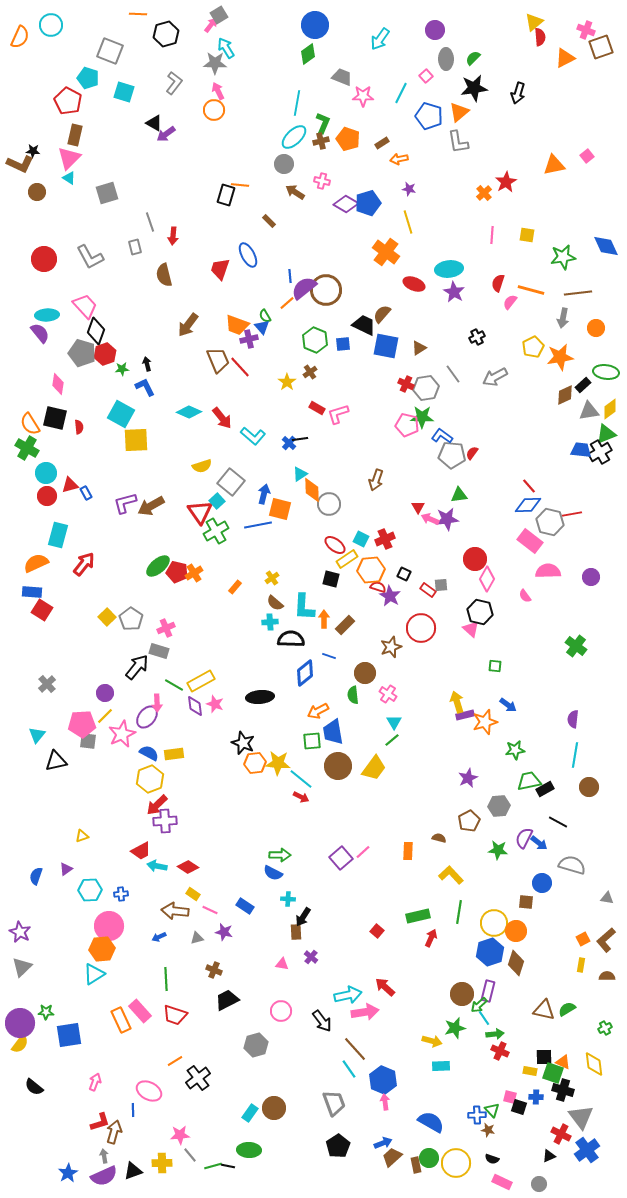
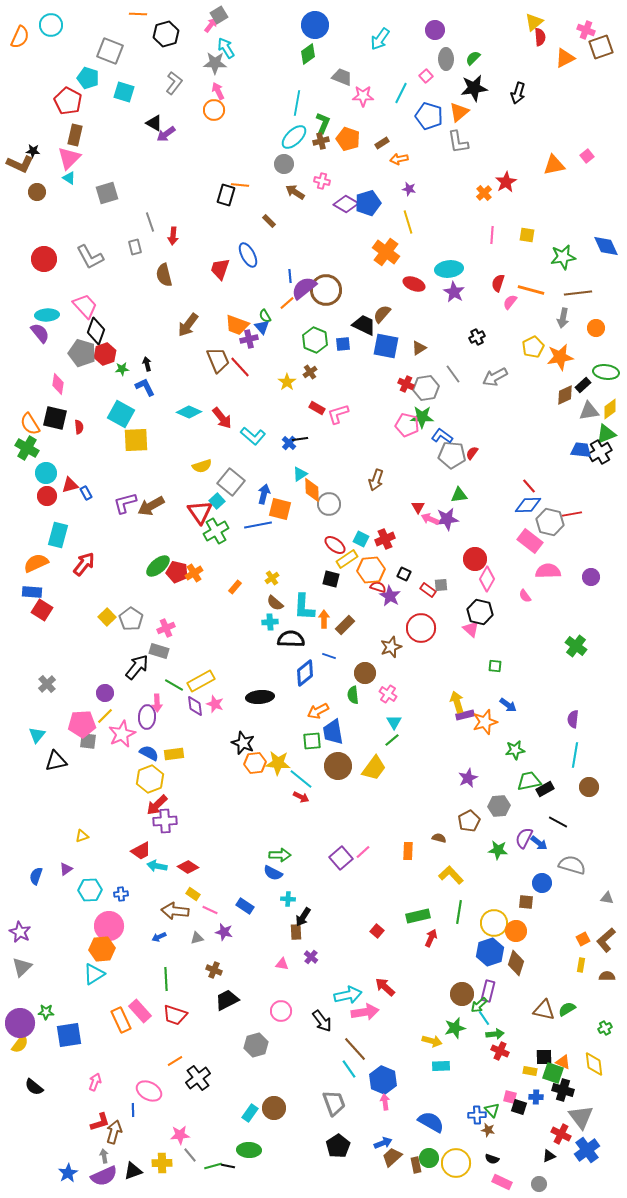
purple ellipse at (147, 717): rotated 35 degrees counterclockwise
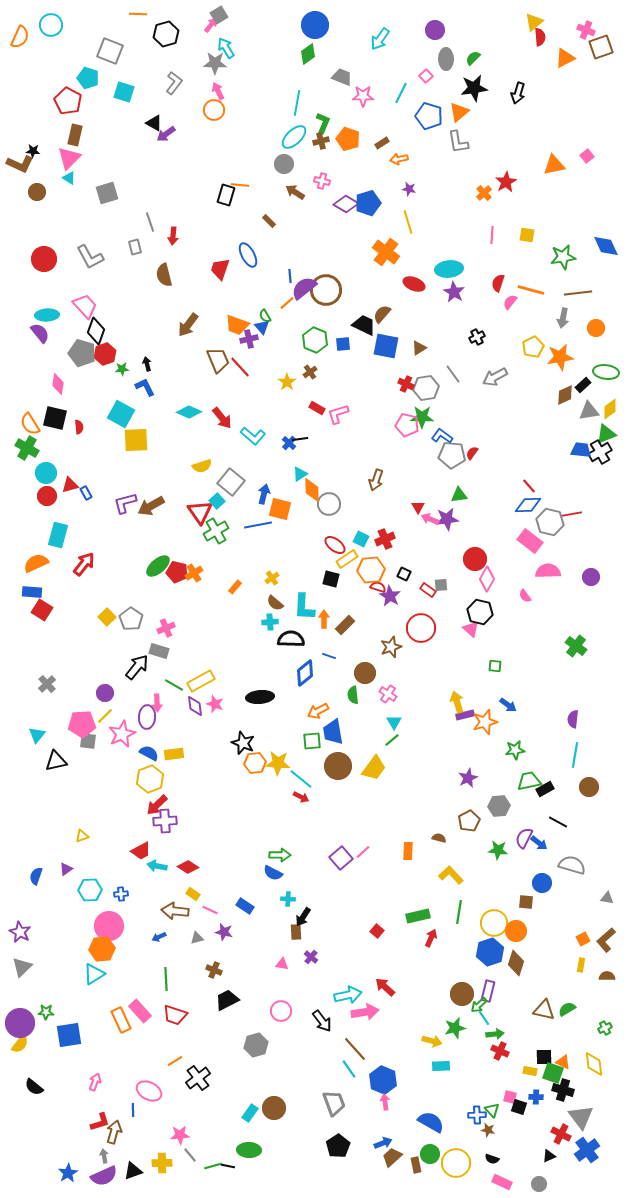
green circle at (429, 1158): moved 1 px right, 4 px up
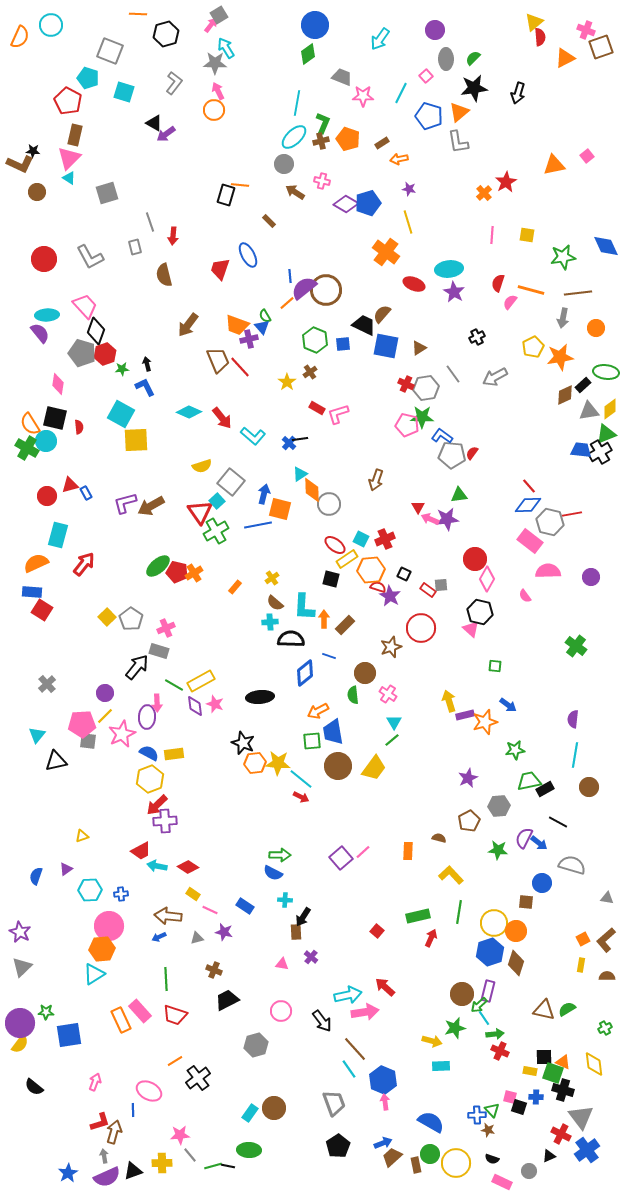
cyan circle at (46, 473): moved 32 px up
yellow arrow at (457, 702): moved 8 px left, 1 px up
cyan cross at (288, 899): moved 3 px left, 1 px down
brown arrow at (175, 911): moved 7 px left, 5 px down
purple semicircle at (104, 1176): moved 3 px right, 1 px down
gray circle at (539, 1184): moved 10 px left, 13 px up
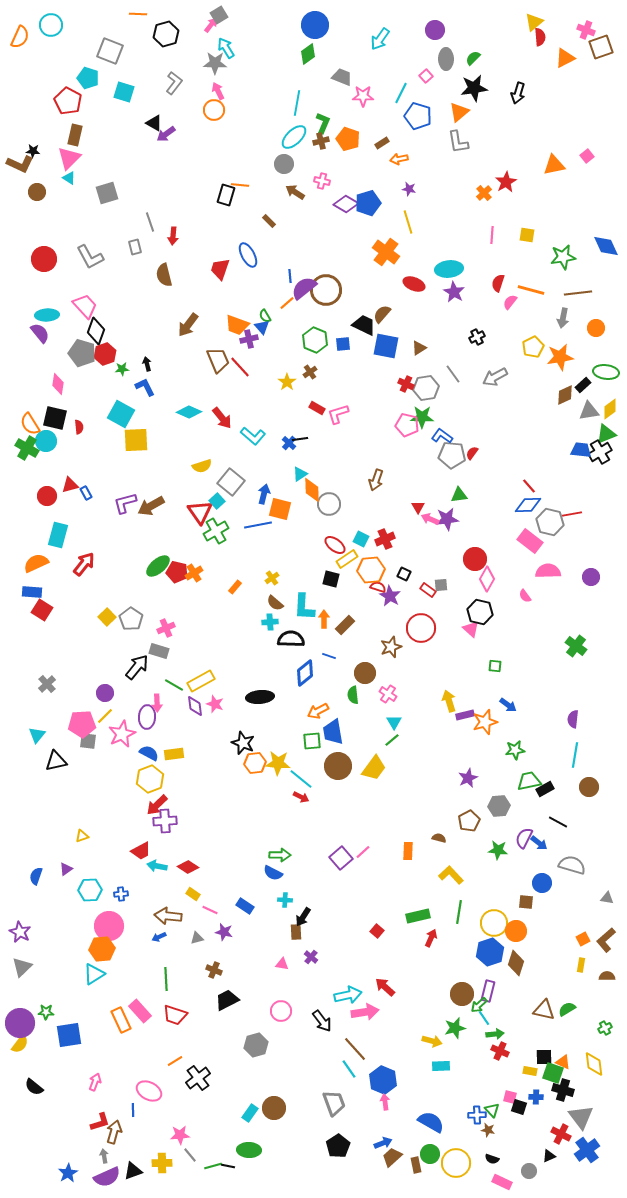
blue pentagon at (429, 116): moved 11 px left
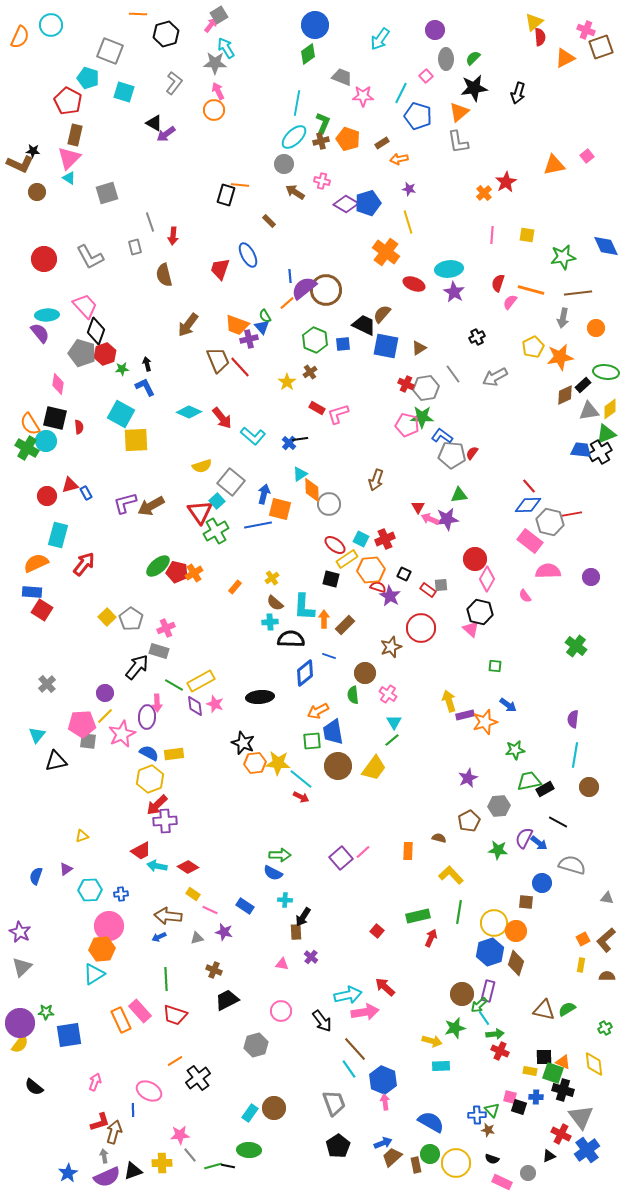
gray circle at (529, 1171): moved 1 px left, 2 px down
